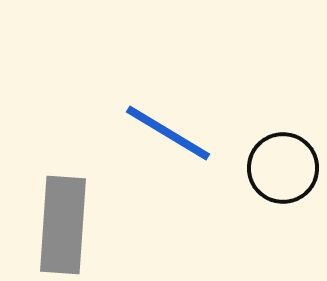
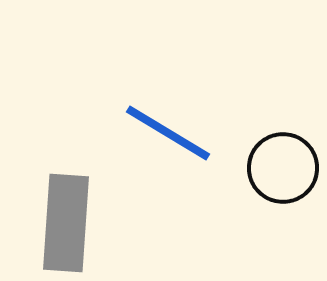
gray rectangle: moved 3 px right, 2 px up
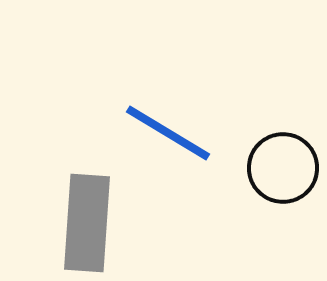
gray rectangle: moved 21 px right
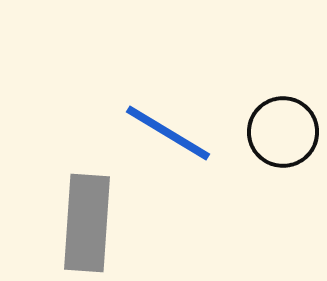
black circle: moved 36 px up
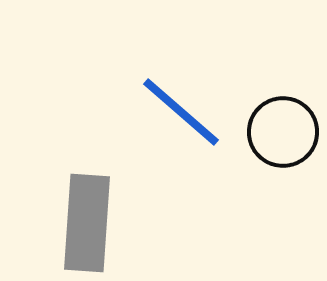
blue line: moved 13 px right, 21 px up; rotated 10 degrees clockwise
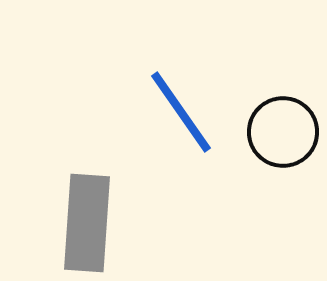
blue line: rotated 14 degrees clockwise
